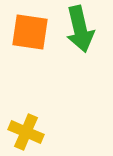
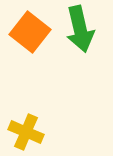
orange square: rotated 30 degrees clockwise
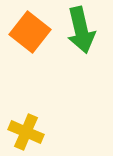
green arrow: moved 1 px right, 1 px down
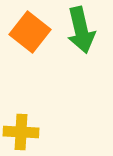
yellow cross: moved 5 px left; rotated 20 degrees counterclockwise
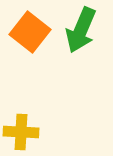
green arrow: rotated 36 degrees clockwise
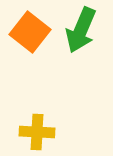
yellow cross: moved 16 px right
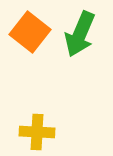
green arrow: moved 1 px left, 4 px down
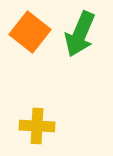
yellow cross: moved 6 px up
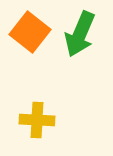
yellow cross: moved 6 px up
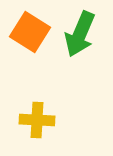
orange square: rotated 6 degrees counterclockwise
